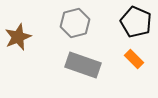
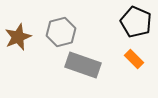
gray hexagon: moved 14 px left, 9 px down
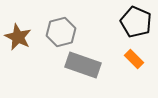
brown star: rotated 24 degrees counterclockwise
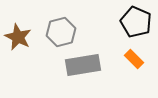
gray rectangle: rotated 28 degrees counterclockwise
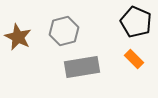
gray hexagon: moved 3 px right, 1 px up
gray rectangle: moved 1 px left, 2 px down
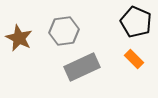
gray hexagon: rotated 8 degrees clockwise
brown star: moved 1 px right, 1 px down
gray rectangle: rotated 16 degrees counterclockwise
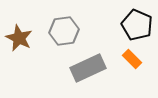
black pentagon: moved 1 px right, 3 px down
orange rectangle: moved 2 px left
gray rectangle: moved 6 px right, 1 px down
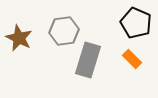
black pentagon: moved 1 px left, 2 px up
gray rectangle: moved 8 px up; rotated 48 degrees counterclockwise
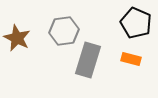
brown star: moved 2 px left
orange rectangle: moved 1 px left; rotated 30 degrees counterclockwise
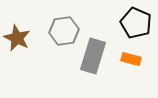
gray rectangle: moved 5 px right, 4 px up
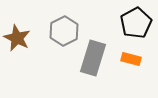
black pentagon: rotated 20 degrees clockwise
gray hexagon: rotated 20 degrees counterclockwise
gray rectangle: moved 2 px down
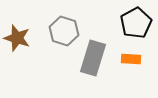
gray hexagon: rotated 16 degrees counterclockwise
brown star: rotated 8 degrees counterclockwise
orange rectangle: rotated 12 degrees counterclockwise
